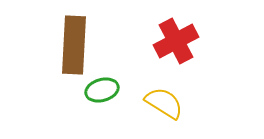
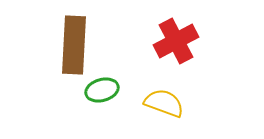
yellow semicircle: rotated 12 degrees counterclockwise
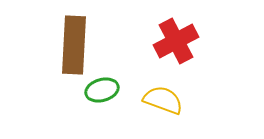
yellow semicircle: moved 1 px left, 3 px up
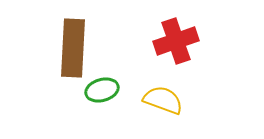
red cross: rotated 9 degrees clockwise
brown rectangle: moved 1 px left, 3 px down
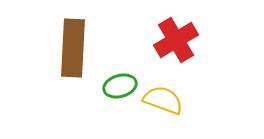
red cross: moved 1 px up; rotated 12 degrees counterclockwise
green ellipse: moved 18 px right, 4 px up
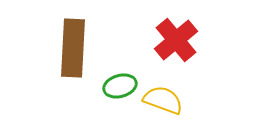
red cross: rotated 9 degrees counterclockwise
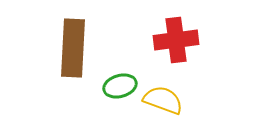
red cross: rotated 33 degrees clockwise
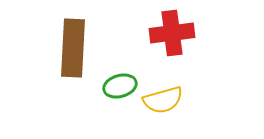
red cross: moved 4 px left, 7 px up
yellow semicircle: rotated 144 degrees clockwise
